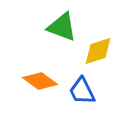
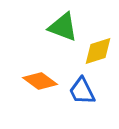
green triangle: moved 1 px right
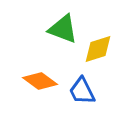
green triangle: moved 2 px down
yellow diamond: moved 2 px up
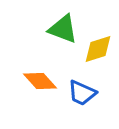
orange diamond: rotated 12 degrees clockwise
blue trapezoid: moved 2 px down; rotated 40 degrees counterclockwise
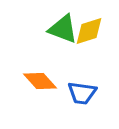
yellow diamond: moved 9 px left, 18 px up
blue trapezoid: rotated 16 degrees counterclockwise
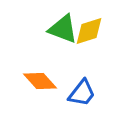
blue trapezoid: rotated 60 degrees counterclockwise
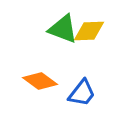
yellow diamond: rotated 16 degrees clockwise
orange diamond: rotated 12 degrees counterclockwise
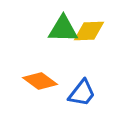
green triangle: rotated 20 degrees counterclockwise
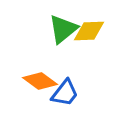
green triangle: rotated 40 degrees counterclockwise
blue trapezoid: moved 17 px left
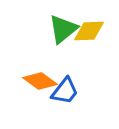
blue trapezoid: moved 2 px up
